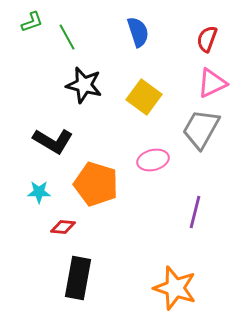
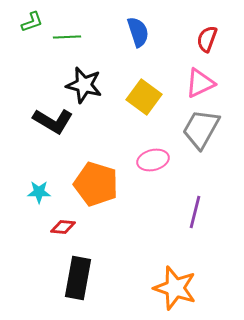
green line: rotated 64 degrees counterclockwise
pink triangle: moved 12 px left
black L-shape: moved 20 px up
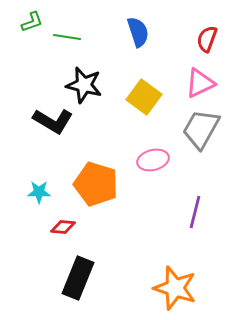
green line: rotated 12 degrees clockwise
black rectangle: rotated 12 degrees clockwise
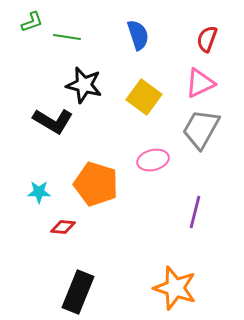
blue semicircle: moved 3 px down
black rectangle: moved 14 px down
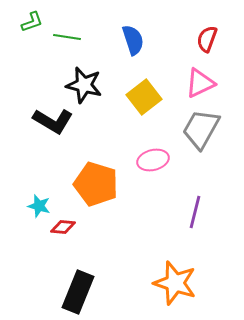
blue semicircle: moved 5 px left, 5 px down
yellow square: rotated 16 degrees clockwise
cyan star: moved 14 px down; rotated 15 degrees clockwise
orange star: moved 5 px up
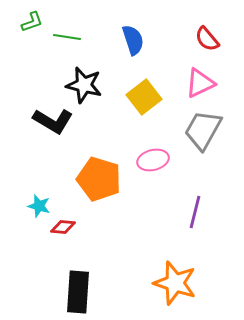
red semicircle: rotated 60 degrees counterclockwise
gray trapezoid: moved 2 px right, 1 px down
orange pentagon: moved 3 px right, 5 px up
black rectangle: rotated 18 degrees counterclockwise
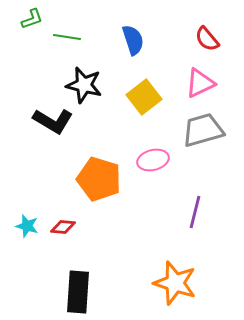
green L-shape: moved 3 px up
gray trapezoid: rotated 45 degrees clockwise
cyan star: moved 12 px left, 20 px down
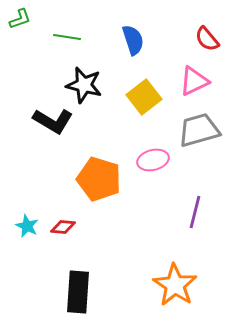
green L-shape: moved 12 px left
pink triangle: moved 6 px left, 2 px up
gray trapezoid: moved 4 px left
cyan star: rotated 10 degrees clockwise
orange star: moved 2 px down; rotated 15 degrees clockwise
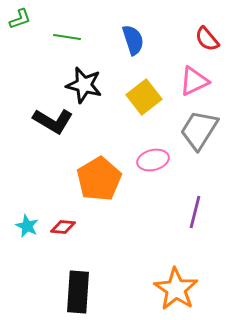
gray trapezoid: rotated 42 degrees counterclockwise
orange pentagon: rotated 24 degrees clockwise
orange star: moved 1 px right, 4 px down
